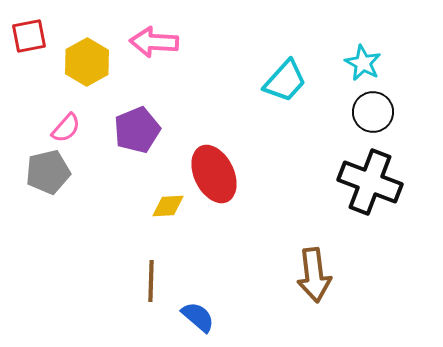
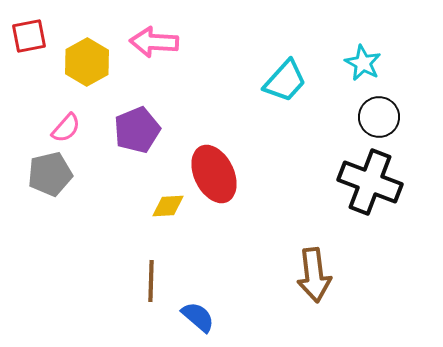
black circle: moved 6 px right, 5 px down
gray pentagon: moved 2 px right, 2 px down
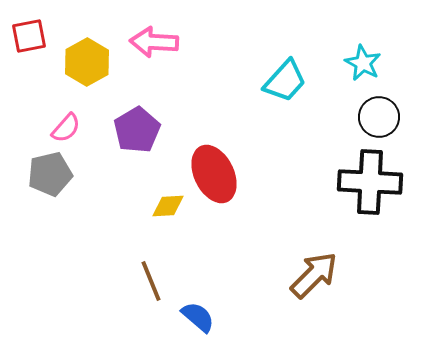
purple pentagon: rotated 9 degrees counterclockwise
black cross: rotated 18 degrees counterclockwise
brown arrow: rotated 128 degrees counterclockwise
brown line: rotated 24 degrees counterclockwise
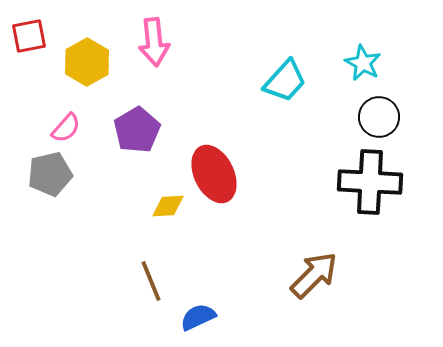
pink arrow: rotated 99 degrees counterclockwise
blue semicircle: rotated 66 degrees counterclockwise
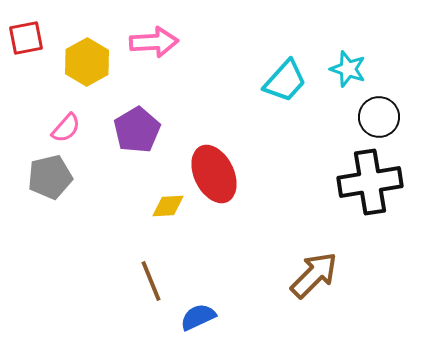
red square: moved 3 px left, 2 px down
pink arrow: rotated 87 degrees counterclockwise
cyan star: moved 15 px left, 6 px down; rotated 9 degrees counterclockwise
gray pentagon: moved 3 px down
black cross: rotated 12 degrees counterclockwise
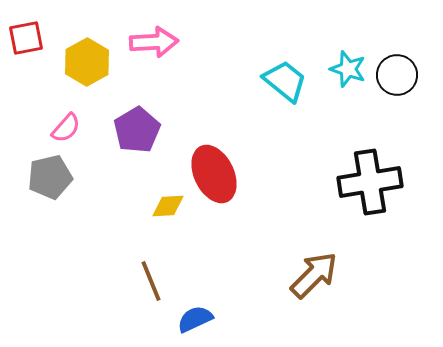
cyan trapezoid: rotated 93 degrees counterclockwise
black circle: moved 18 px right, 42 px up
blue semicircle: moved 3 px left, 2 px down
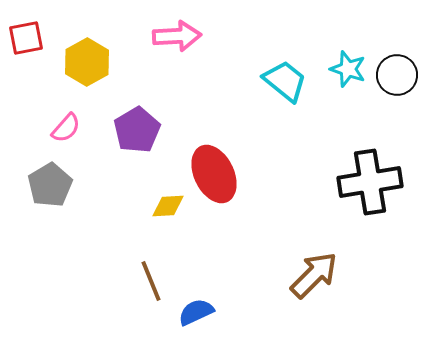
pink arrow: moved 23 px right, 6 px up
gray pentagon: moved 8 px down; rotated 18 degrees counterclockwise
blue semicircle: moved 1 px right, 7 px up
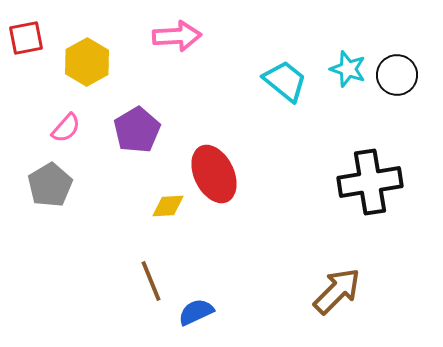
brown arrow: moved 23 px right, 16 px down
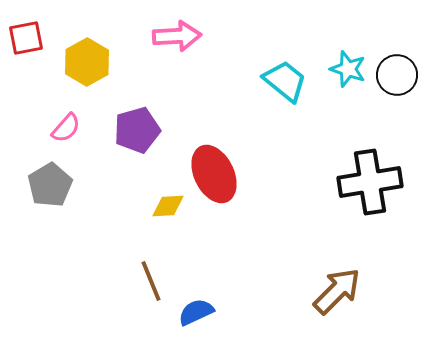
purple pentagon: rotated 15 degrees clockwise
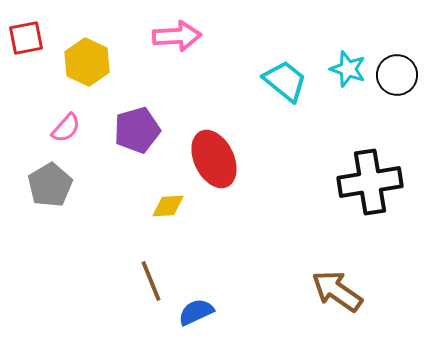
yellow hexagon: rotated 6 degrees counterclockwise
red ellipse: moved 15 px up
brown arrow: rotated 100 degrees counterclockwise
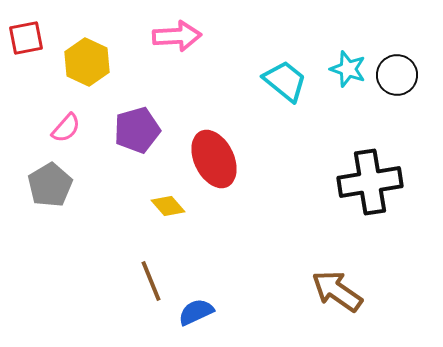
yellow diamond: rotated 52 degrees clockwise
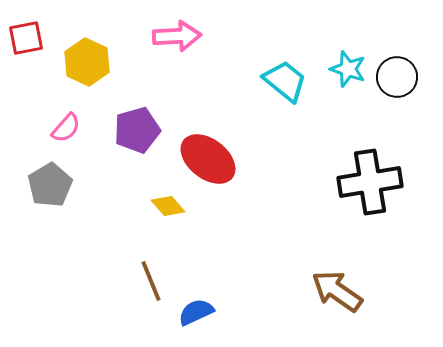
black circle: moved 2 px down
red ellipse: moved 6 px left; rotated 26 degrees counterclockwise
